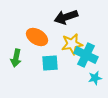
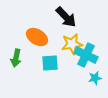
black arrow: rotated 115 degrees counterclockwise
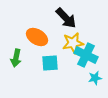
black arrow: moved 1 px down
yellow star: moved 1 px right, 1 px up
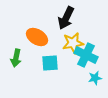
black arrow: rotated 70 degrees clockwise
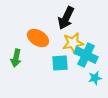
orange ellipse: moved 1 px right, 1 px down
cyan square: moved 10 px right
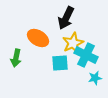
yellow star: rotated 15 degrees counterclockwise
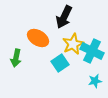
black arrow: moved 2 px left, 1 px up
yellow star: moved 1 px down
cyan cross: moved 6 px right, 4 px up
cyan square: rotated 30 degrees counterclockwise
cyan star: moved 3 px down
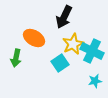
orange ellipse: moved 4 px left
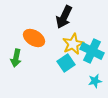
cyan square: moved 6 px right
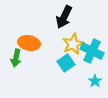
orange ellipse: moved 5 px left, 5 px down; rotated 20 degrees counterclockwise
cyan star: rotated 24 degrees counterclockwise
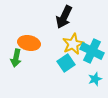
cyan star: moved 2 px up; rotated 16 degrees clockwise
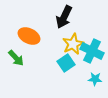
orange ellipse: moved 7 px up; rotated 15 degrees clockwise
green arrow: rotated 54 degrees counterclockwise
cyan star: rotated 24 degrees clockwise
